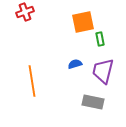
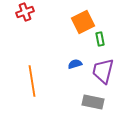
orange square: rotated 15 degrees counterclockwise
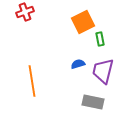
blue semicircle: moved 3 px right
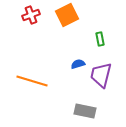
red cross: moved 6 px right, 3 px down
orange square: moved 16 px left, 7 px up
purple trapezoid: moved 2 px left, 4 px down
orange line: rotated 64 degrees counterclockwise
gray rectangle: moved 8 px left, 9 px down
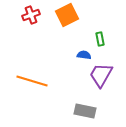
blue semicircle: moved 6 px right, 9 px up; rotated 24 degrees clockwise
purple trapezoid: rotated 16 degrees clockwise
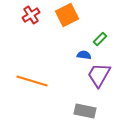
red cross: rotated 12 degrees counterclockwise
green rectangle: rotated 56 degrees clockwise
purple trapezoid: moved 2 px left
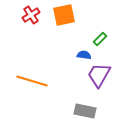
orange square: moved 3 px left; rotated 15 degrees clockwise
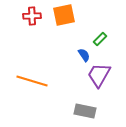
red cross: moved 1 px right, 1 px down; rotated 30 degrees clockwise
blue semicircle: rotated 48 degrees clockwise
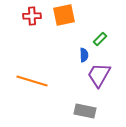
blue semicircle: rotated 32 degrees clockwise
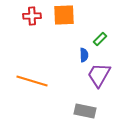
orange square: rotated 10 degrees clockwise
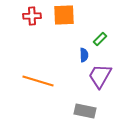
purple trapezoid: moved 1 px right, 1 px down
orange line: moved 6 px right
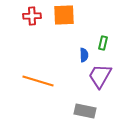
green rectangle: moved 3 px right, 4 px down; rotated 32 degrees counterclockwise
